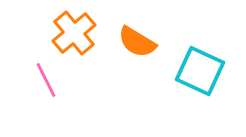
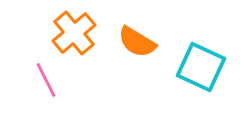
cyan square: moved 1 px right, 4 px up
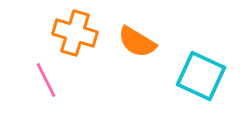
orange cross: moved 1 px right; rotated 33 degrees counterclockwise
cyan square: moved 9 px down
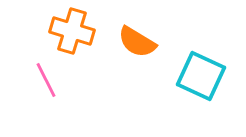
orange cross: moved 3 px left, 2 px up
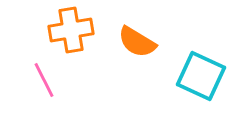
orange cross: moved 1 px left, 1 px up; rotated 27 degrees counterclockwise
pink line: moved 2 px left
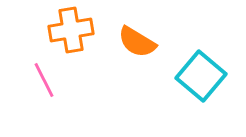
cyan square: rotated 15 degrees clockwise
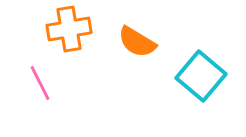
orange cross: moved 2 px left, 1 px up
pink line: moved 4 px left, 3 px down
